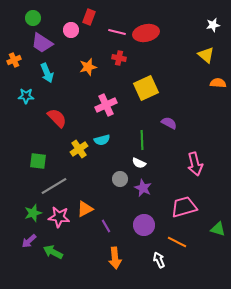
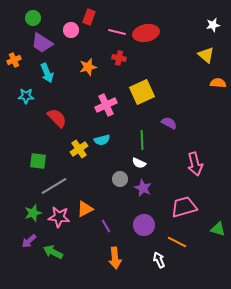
yellow square: moved 4 px left, 4 px down
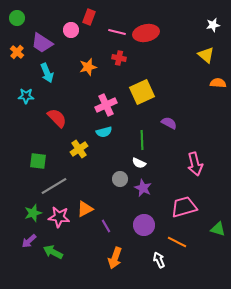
green circle: moved 16 px left
orange cross: moved 3 px right, 8 px up; rotated 24 degrees counterclockwise
cyan semicircle: moved 2 px right, 8 px up
orange arrow: rotated 25 degrees clockwise
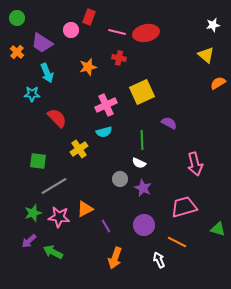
orange semicircle: rotated 35 degrees counterclockwise
cyan star: moved 6 px right, 2 px up
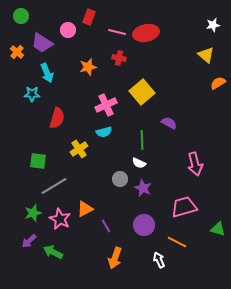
green circle: moved 4 px right, 2 px up
pink circle: moved 3 px left
yellow square: rotated 15 degrees counterclockwise
red semicircle: rotated 60 degrees clockwise
pink star: moved 1 px right, 2 px down; rotated 20 degrees clockwise
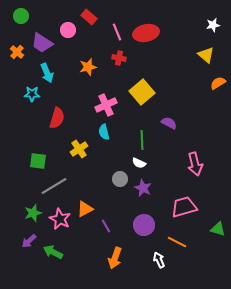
red rectangle: rotated 70 degrees counterclockwise
pink line: rotated 54 degrees clockwise
cyan semicircle: rotated 91 degrees clockwise
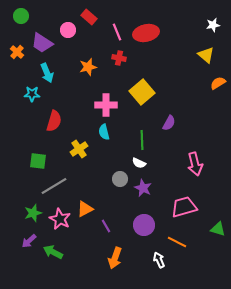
pink cross: rotated 25 degrees clockwise
red semicircle: moved 3 px left, 3 px down
purple semicircle: rotated 91 degrees clockwise
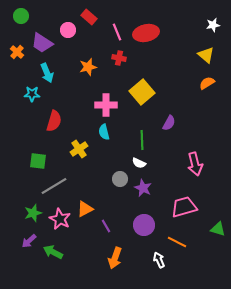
orange semicircle: moved 11 px left
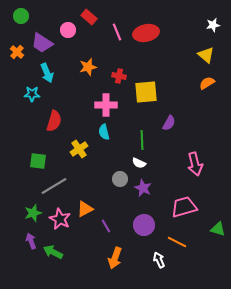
red cross: moved 18 px down
yellow square: moved 4 px right; rotated 35 degrees clockwise
purple arrow: moved 2 px right; rotated 112 degrees clockwise
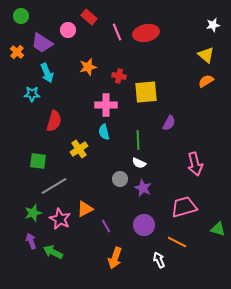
orange semicircle: moved 1 px left, 2 px up
green line: moved 4 px left
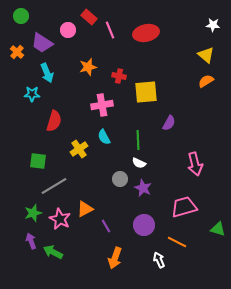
white star: rotated 16 degrees clockwise
pink line: moved 7 px left, 2 px up
pink cross: moved 4 px left; rotated 10 degrees counterclockwise
cyan semicircle: moved 5 px down; rotated 14 degrees counterclockwise
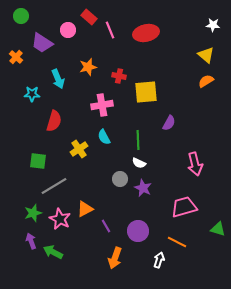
orange cross: moved 1 px left, 5 px down
cyan arrow: moved 11 px right, 6 px down
purple circle: moved 6 px left, 6 px down
white arrow: rotated 42 degrees clockwise
